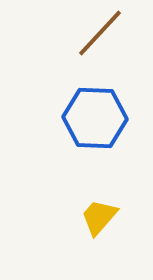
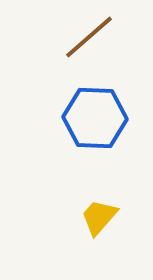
brown line: moved 11 px left, 4 px down; rotated 6 degrees clockwise
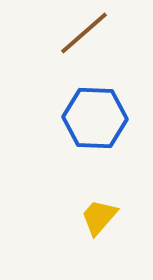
brown line: moved 5 px left, 4 px up
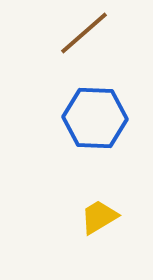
yellow trapezoid: rotated 18 degrees clockwise
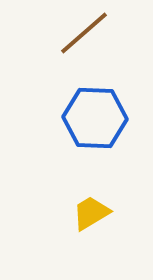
yellow trapezoid: moved 8 px left, 4 px up
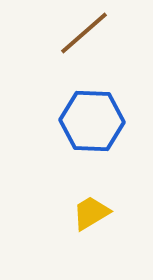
blue hexagon: moved 3 px left, 3 px down
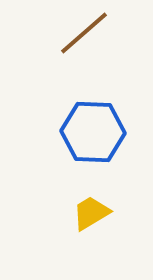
blue hexagon: moved 1 px right, 11 px down
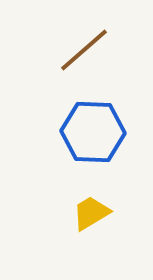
brown line: moved 17 px down
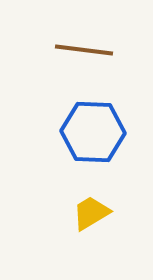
brown line: rotated 48 degrees clockwise
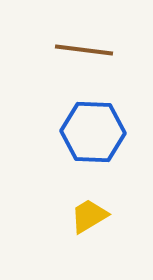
yellow trapezoid: moved 2 px left, 3 px down
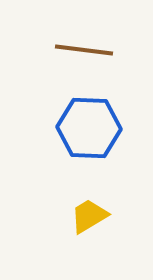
blue hexagon: moved 4 px left, 4 px up
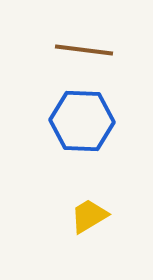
blue hexagon: moved 7 px left, 7 px up
